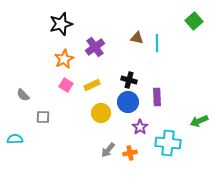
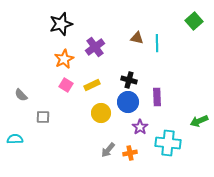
gray semicircle: moved 2 px left
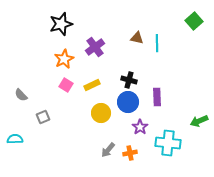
gray square: rotated 24 degrees counterclockwise
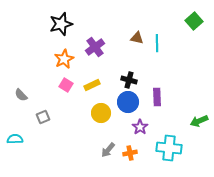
cyan cross: moved 1 px right, 5 px down
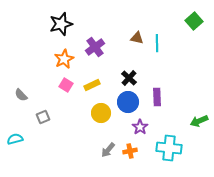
black cross: moved 2 px up; rotated 28 degrees clockwise
cyan semicircle: rotated 14 degrees counterclockwise
orange cross: moved 2 px up
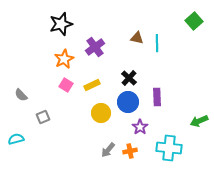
cyan semicircle: moved 1 px right
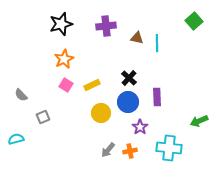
purple cross: moved 11 px right, 21 px up; rotated 30 degrees clockwise
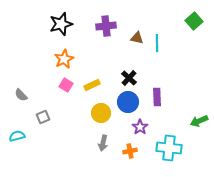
cyan semicircle: moved 1 px right, 3 px up
gray arrow: moved 5 px left, 7 px up; rotated 28 degrees counterclockwise
